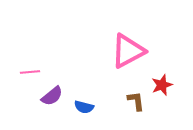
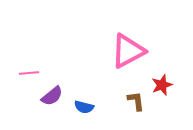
pink line: moved 1 px left, 1 px down
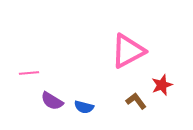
purple semicircle: moved 5 px down; rotated 70 degrees clockwise
brown L-shape: rotated 30 degrees counterclockwise
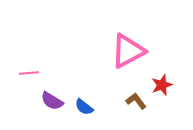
blue semicircle: rotated 24 degrees clockwise
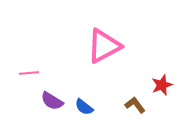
pink triangle: moved 24 px left, 5 px up
brown L-shape: moved 1 px left, 4 px down
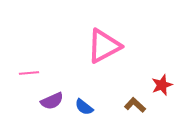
purple semicircle: rotated 55 degrees counterclockwise
brown L-shape: rotated 10 degrees counterclockwise
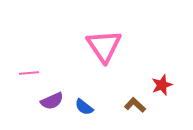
pink triangle: rotated 36 degrees counterclockwise
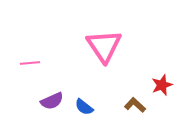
pink line: moved 1 px right, 10 px up
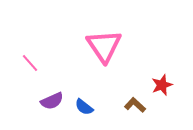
pink line: rotated 54 degrees clockwise
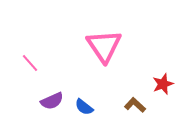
red star: moved 1 px right, 1 px up
